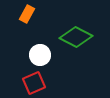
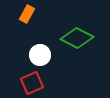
green diamond: moved 1 px right, 1 px down
red square: moved 2 px left
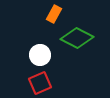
orange rectangle: moved 27 px right
red square: moved 8 px right
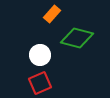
orange rectangle: moved 2 px left; rotated 12 degrees clockwise
green diamond: rotated 12 degrees counterclockwise
